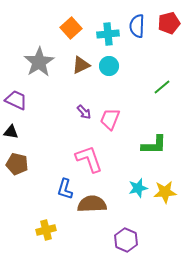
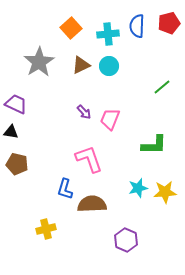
purple trapezoid: moved 4 px down
yellow cross: moved 1 px up
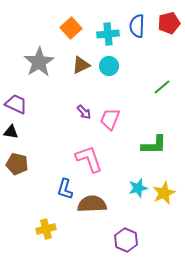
yellow star: moved 1 px left, 1 px down; rotated 20 degrees counterclockwise
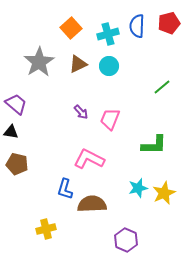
cyan cross: rotated 10 degrees counterclockwise
brown triangle: moved 3 px left, 1 px up
purple trapezoid: rotated 15 degrees clockwise
purple arrow: moved 3 px left
pink L-shape: rotated 44 degrees counterclockwise
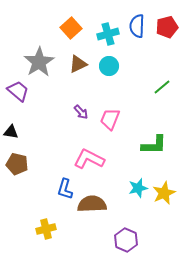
red pentagon: moved 2 px left, 4 px down
purple trapezoid: moved 2 px right, 13 px up
